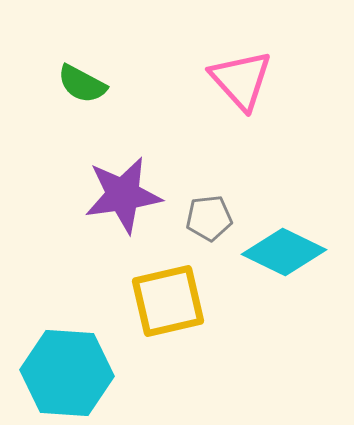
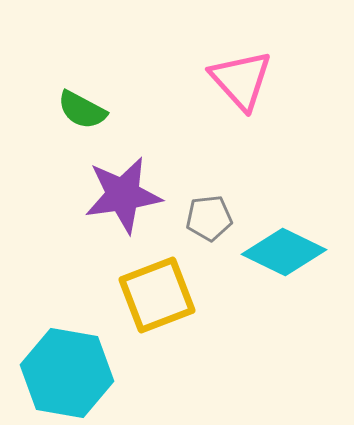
green semicircle: moved 26 px down
yellow square: moved 11 px left, 6 px up; rotated 8 degrees counterclockwise
cyan hexagon: rotated 6 degrees clockwise
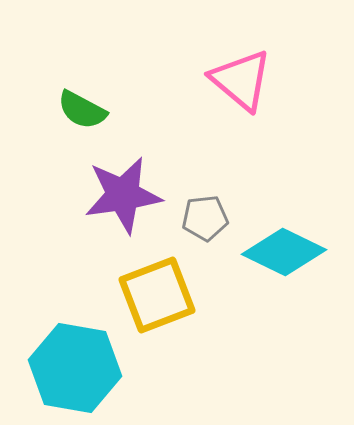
pink triangle: rotated 8 degrees counterclockwise
gray pentagon: moved 4 px left
cyan hexagon: moved 8 px right, 5 px up
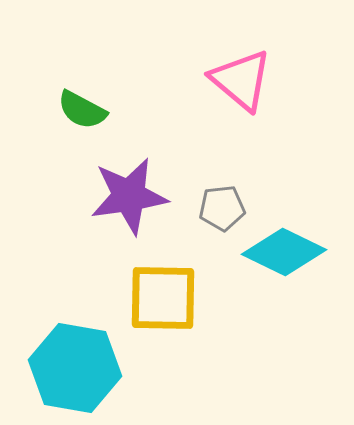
purple star: moved 6 px right, 1 px down
gray pentagon: moved 17 px right, 10 px up
yellow square: moved 6 px right, 3 px down; rotated 22 degrees clockwise
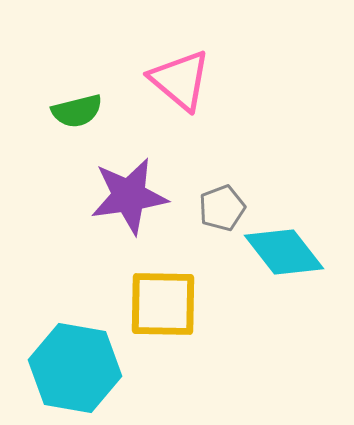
pink triangle: moved 61 px left
green semicircle: moved 5 px left, 1 px down; rotated 42 degrees counterclockwise
gray pentagon: rotated 15 degrees counterclockwise
cyan diamond: rotated 26 degrees clockwise
yellow square: moved 6 px down
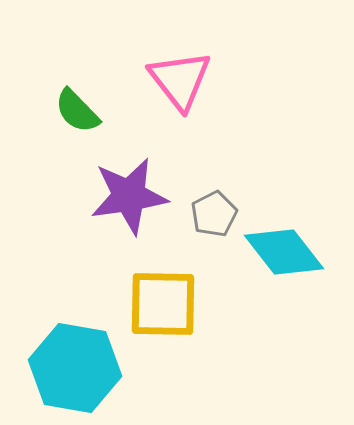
pink triangle: rotated 12 degrees clockwise
green semicircle: rotated 60 degrees clockwise
gray pentagon: moved 8 px left, 6 px down; rotated 6 degrees counterclockwise
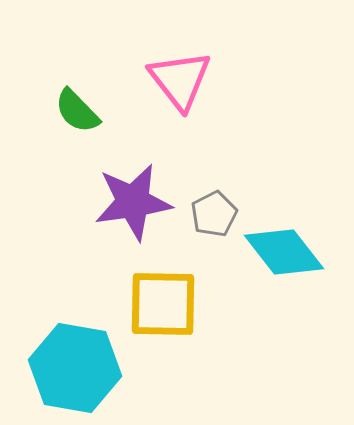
purple star: moved 4 px right, 6 px down
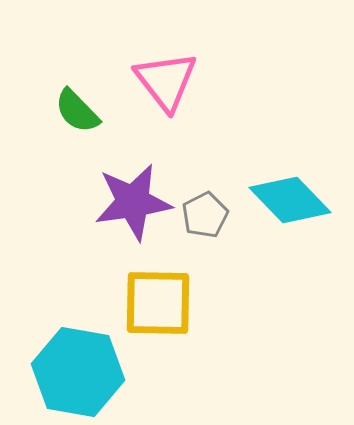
pink triangle: moved 14 px left, 1 px down
gray pentagon: moved 9 px left, 1 px down
cyan diamond: moved 6 px right, 52 px up; rotated 6 degrees counterclockwise
yellow square: moved 5 px left, 1 px up
cyan hexagon: moved 3 px right, 4 px down
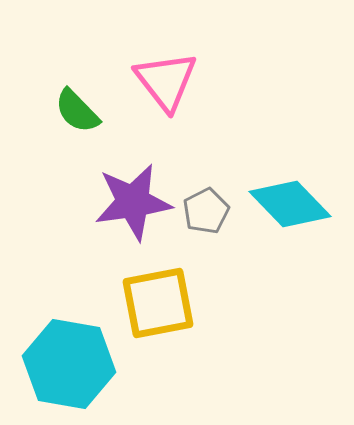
cyan diamond: moved 4 px down
gray pentagon: moved 1 px right, 4 px up
yellow square: rotated 12 degrees counterclockwise
cyan hexagon: moved 9 px left, 8 px up
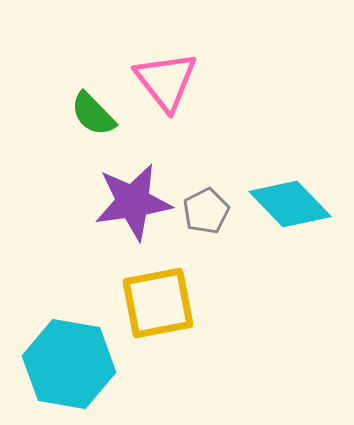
green semicircle: moved 16 px right, 3 px down
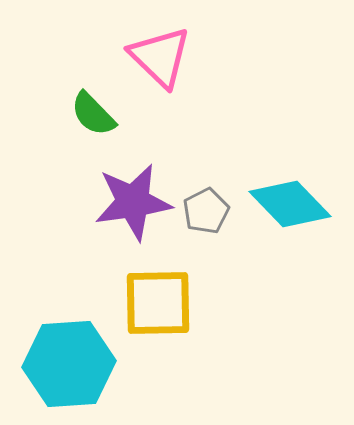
pink triangle: moved 6 px left, 24 px up; rotated 8 degrees counterclockwise
yellow square: rotated 10 degrees clockwise
cyan hexagon: rotated 14 degrees counterclockwise
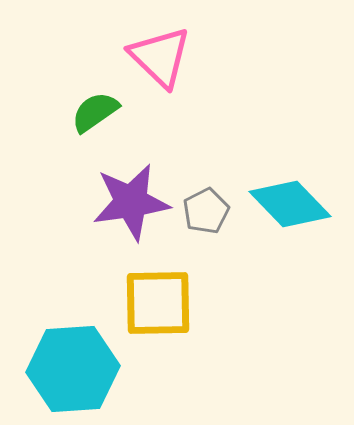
green semicircle: moved 2 px right, 2 px up; rotated 99 degrees clockwise
purple star: moved 2 px left
cyan hexagon: moved 4 px right, 5 px down
